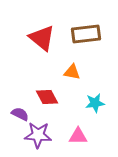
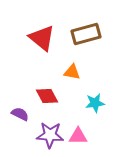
brown rectangle: rotated 8 degrees counterclockwise
red diamond: moved 1 px up
purple star: moved 12 px right
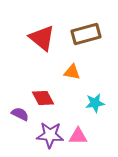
red diamond: moved 4 px left, 2 px down
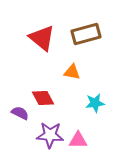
purple semicircle: moved 1 px up
pink triangle: moved 4 px down
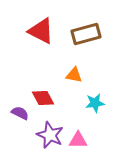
red triangle: moved 1 px left, 7 px up; rotated 12 degrees counterclockwise
orange triangle: moved 2 px right, 3 px down
purple star: rotated 20 degrees clockwise
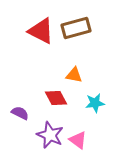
brown rectangle: moved 10 px left, 6 px up
red diamond: moved 13 px right
pink triangle: rotated 36 degrees clockwise
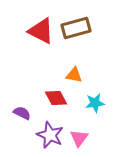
purple semicircle: moved 2 px right
pink triangle: moved 1 px right, 2 px up; rotated 30 degrees clockwise
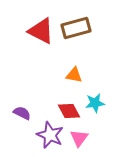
red diamond: moved 13 px right, 13 px down
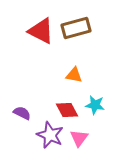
cyan star: moved 2 px down; rotated 18 degrees clockwise
red diamond: moved 2 px left, 1 px up
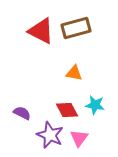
orange triangle: moved 2 px up
